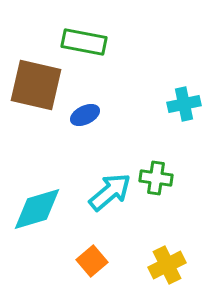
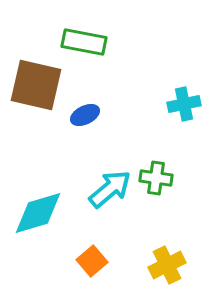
cyan arrow: moved 3 px up
cyan diamond: moved 1 px right, 4 px down
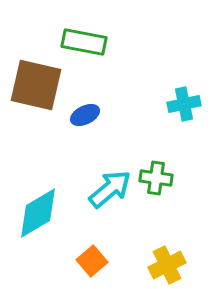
cyan diamond: rotated 14 degrees counterclockwise
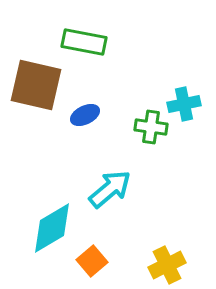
green cross: moved 5 px left, 51 px up
cyan diamond: moved 14 px right, 15 px down
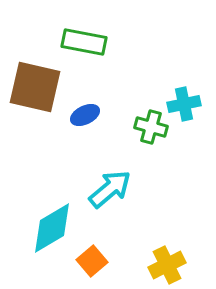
brown square: moved 1 px left, 2 px down
green cross: rotated 8 degrees clockwise
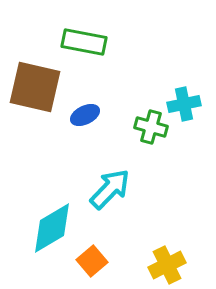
cyan arrow: rotated 6 degrees counterclockwise
